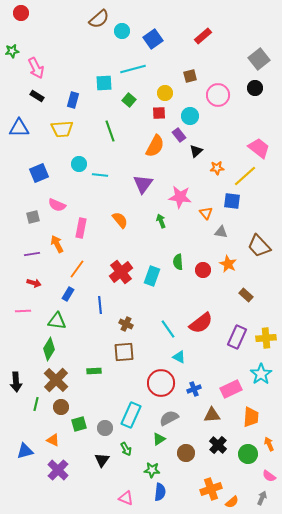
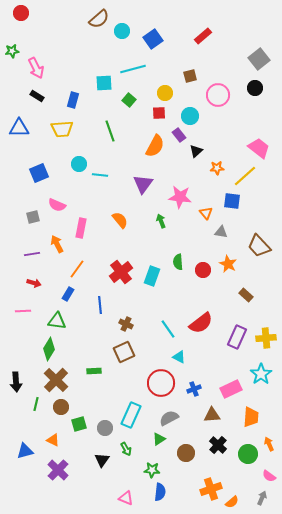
brown square at (124, 352): rotated 20 degrees counterclockwise
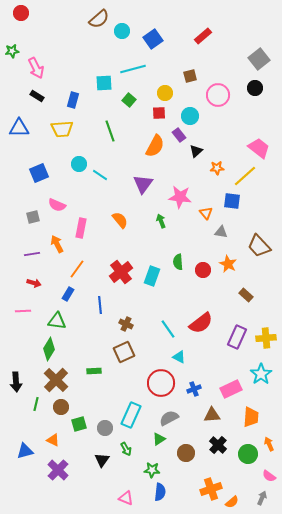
cyan line at (100, 175): rotated 28 degrees clockwise
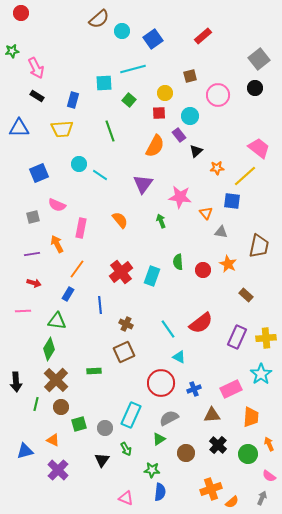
brown trapezoid at (259, 246): rotated 125 degrees counterclockwise
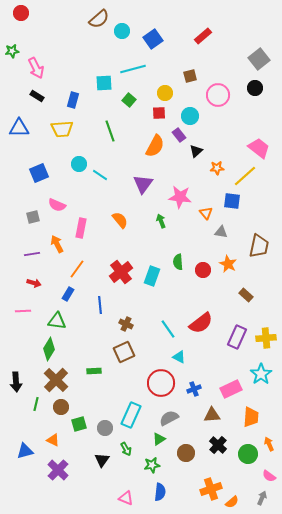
green star at (152, 470): moved 5 px up; rotated 14 degrees counterclockwise
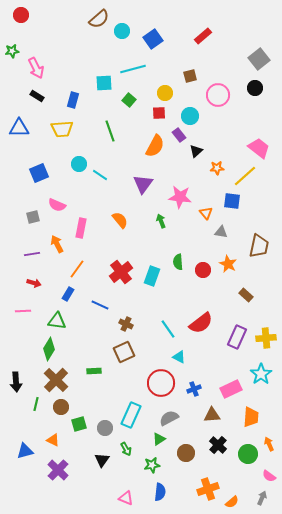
red circle at (21, 13): moved 2 px down
blue line at (100, 305): rotated 60 degrees counterclockwise
orange cross at (211, 489): moved 3 px left
